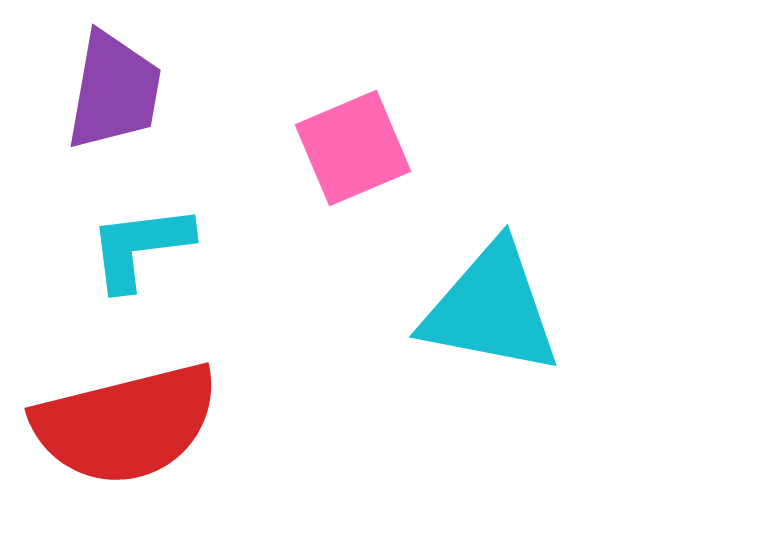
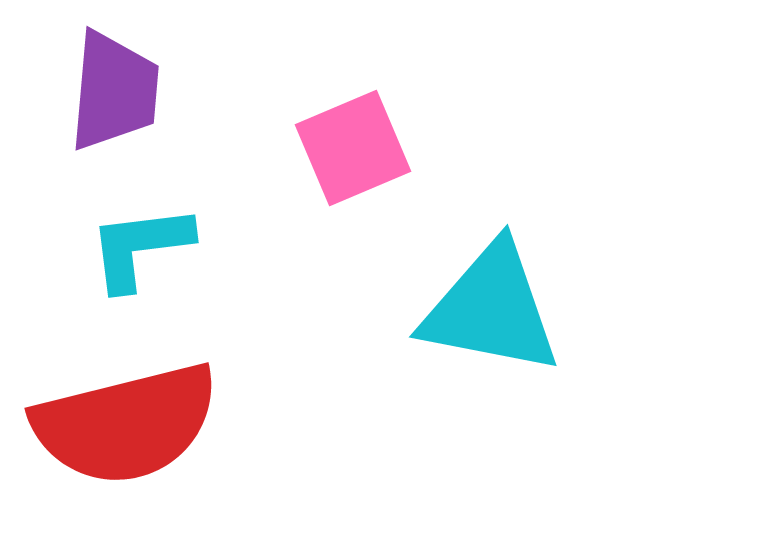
purple trapezoid: rotated 5 degrees counterclockwise
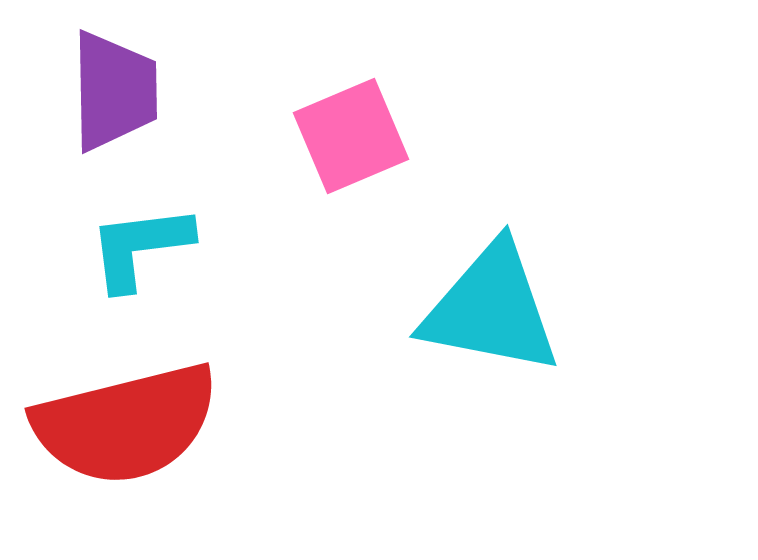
purple trapezoid: rotated 6 degrees counterclockwise
pink square: moved 2 px left, 12 px up
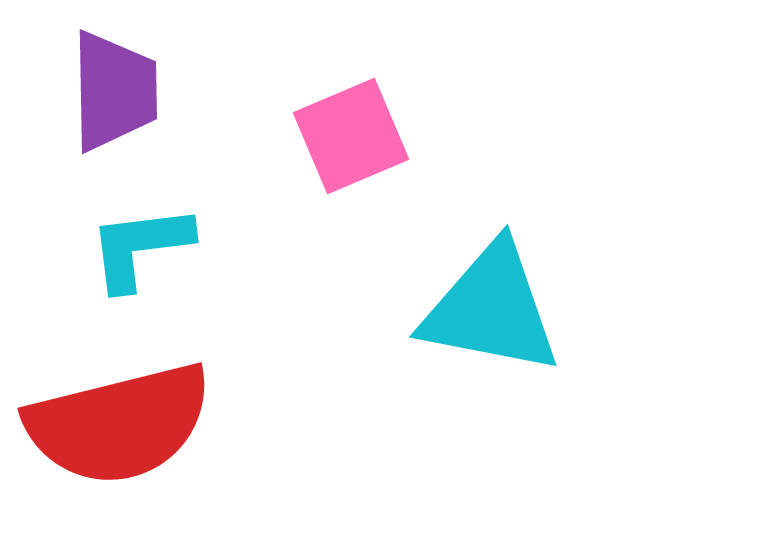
red semicircle: moved 7 px left
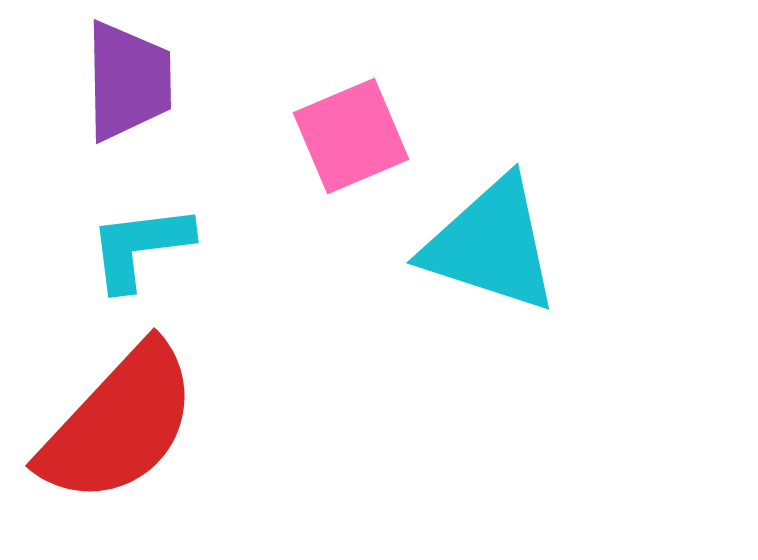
purple trapezoid: moved 14 px right, 10 px up
cyan triangle: moved 64 px up; rotated 7 degrees clockwise
red semicircle: rotated 33 degrees counterclockwise
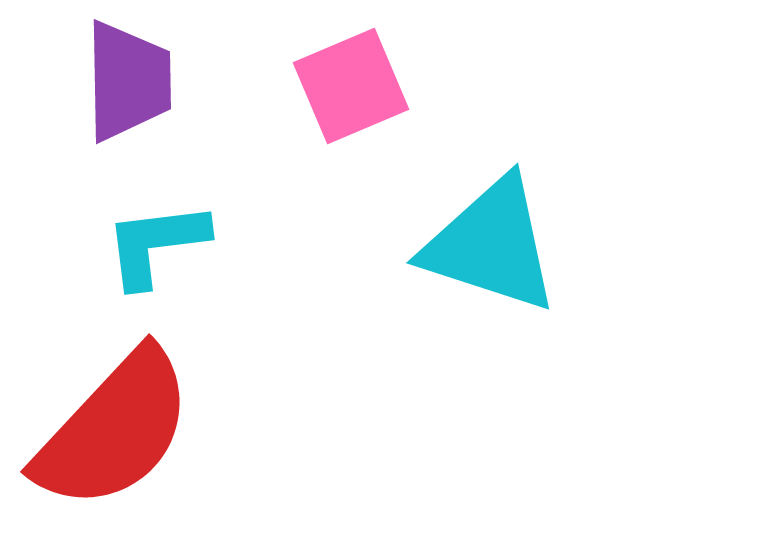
pink square: moved 50 px up
cyan L-shape: moved 16 px right, 3 px up
red semicircle: moved 5 px left, 6 px down
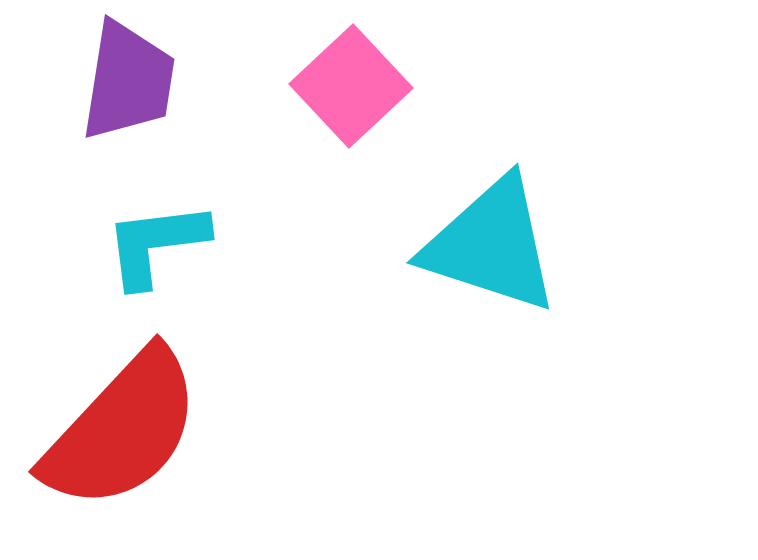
purple trapezoid: rotated 10 degrees clockwise
pink square: rotated 20 degrees counterclockwise
red semicircle: moved 8 px right
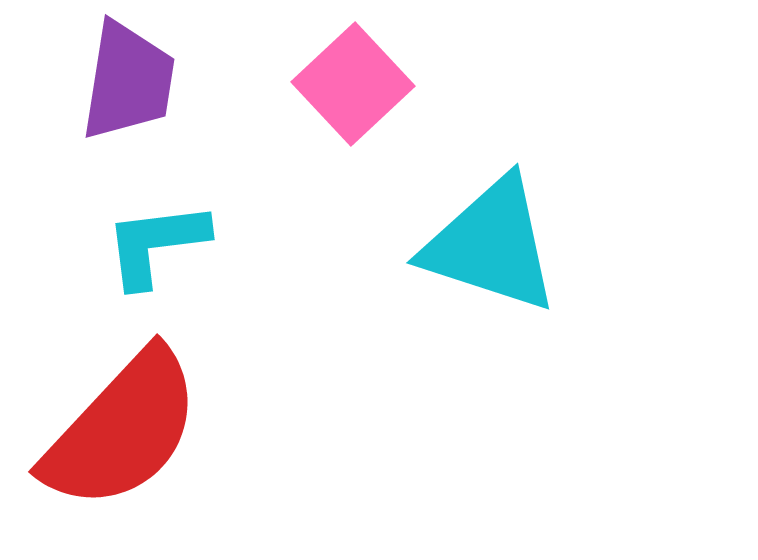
pink square: moved 2 px right, 2 px up
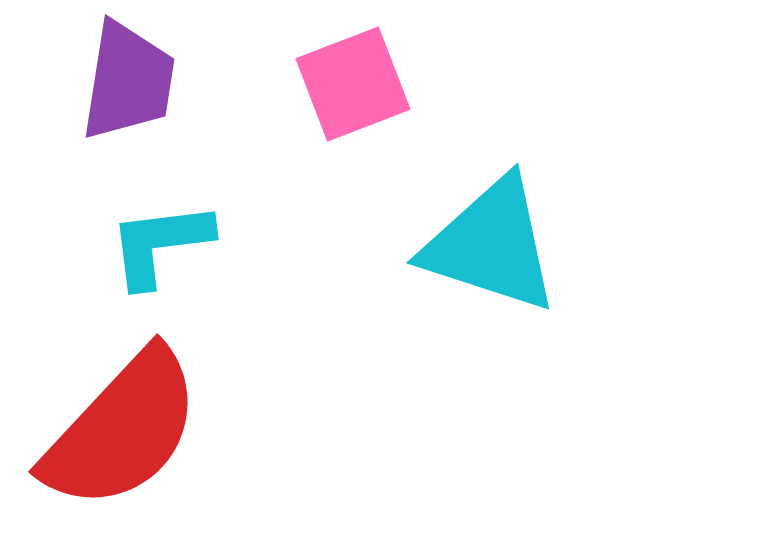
pink square: rotated 22 degrees clockwise
cyan L-shape: moved 4 px right
